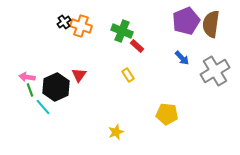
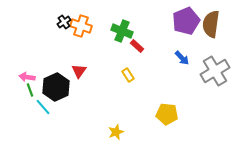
red triangle: moved 4 px up
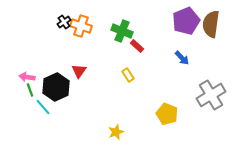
gray cross: moved 4 px left, 24 px down
yellow pentagon: rotated 15 degrees clockwise
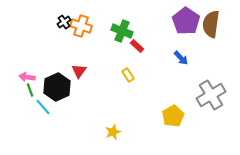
purple pentagon: rotated 16 degrees counterclockwise
blue arrow: moved 1 px left
black hexagon: moved 1 px right
yellow pentagon: moved 6 px right, 2 px down; rotated 20 degrees clockwise
yellow star: moved 3 px left
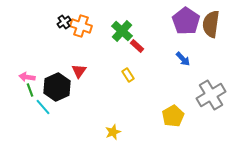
green cross: rotated 20 degrees clockwise
blue arrow: moved 2 px right, 1 px down
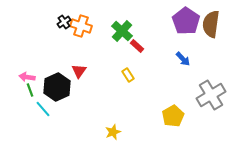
cyan line: moved 2 px down
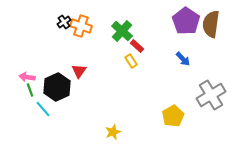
yellow rectangle: moved 3 px right, 14 px up
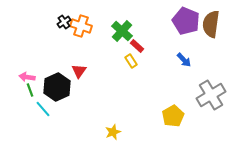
purple pentagon: rotated 12 degrees counterclockwise
blue arrow: moved 1 px right, 1 px down
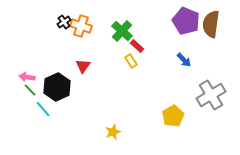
red triangle: moved 4 px right, 5 px up
green line: rotated 24 degrees counterclockwise
